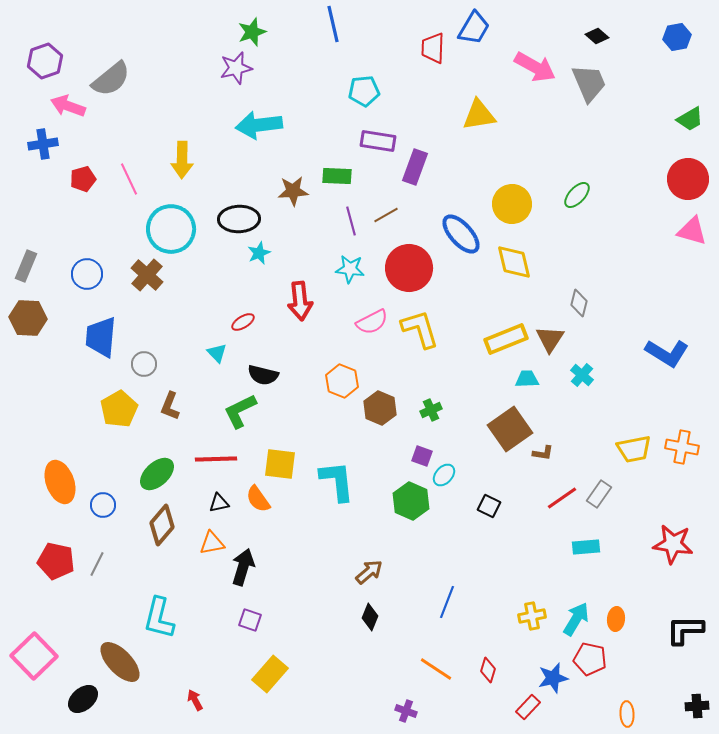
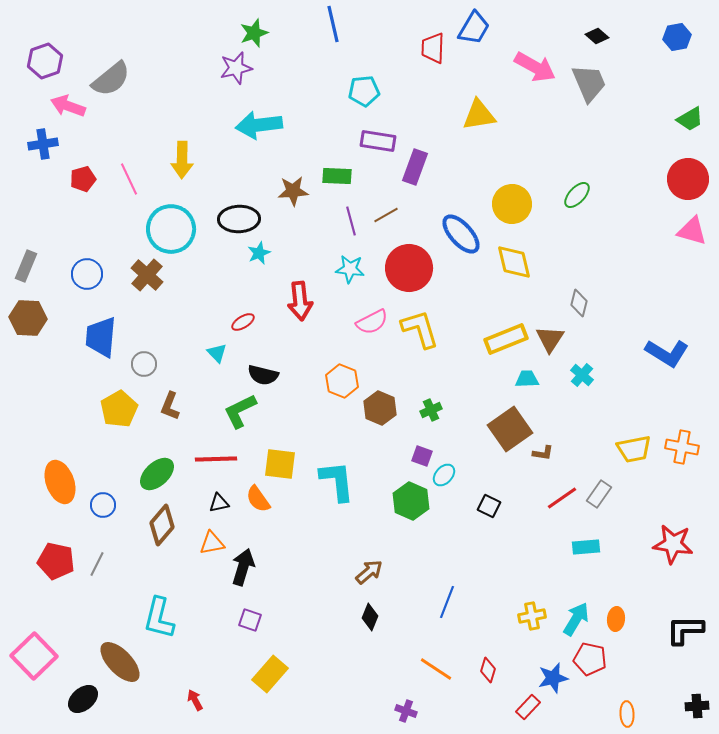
green star at (252, 32): moved 2 px right, 1 px down
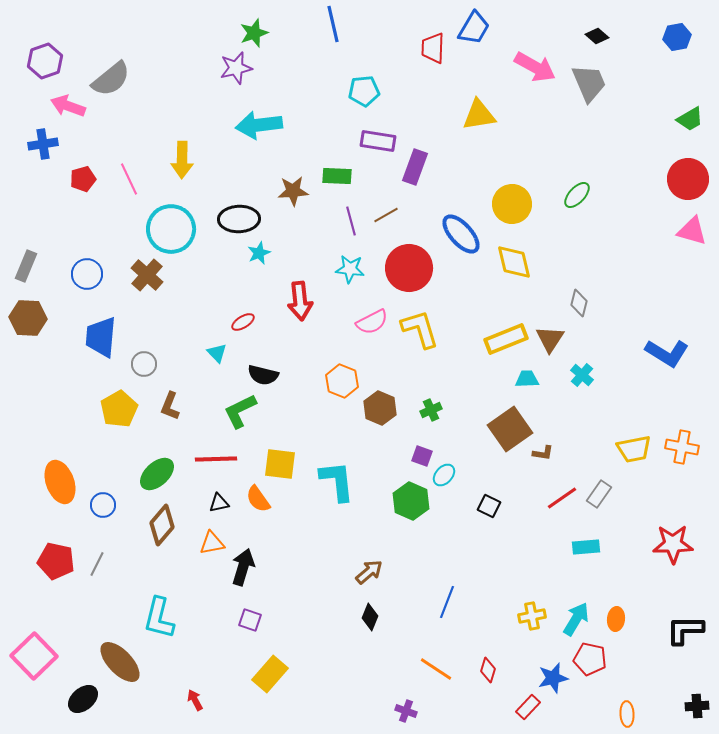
red star at (673, 544): rotated 9 degrees counterclockwise
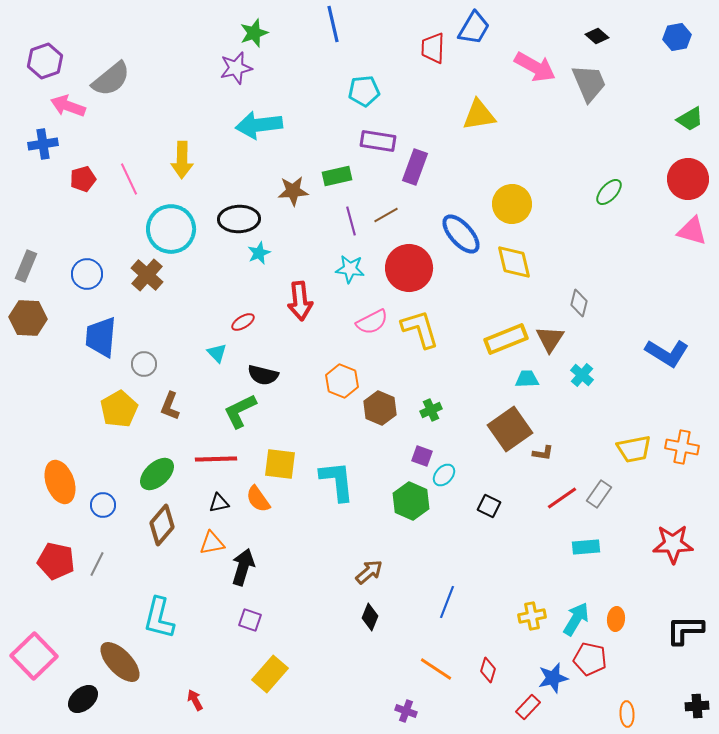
green rectangle at (337, 176): rotated 16 degrees counterclockwise
green ellipse at (577, 195): moved 32 px right, 3 px up
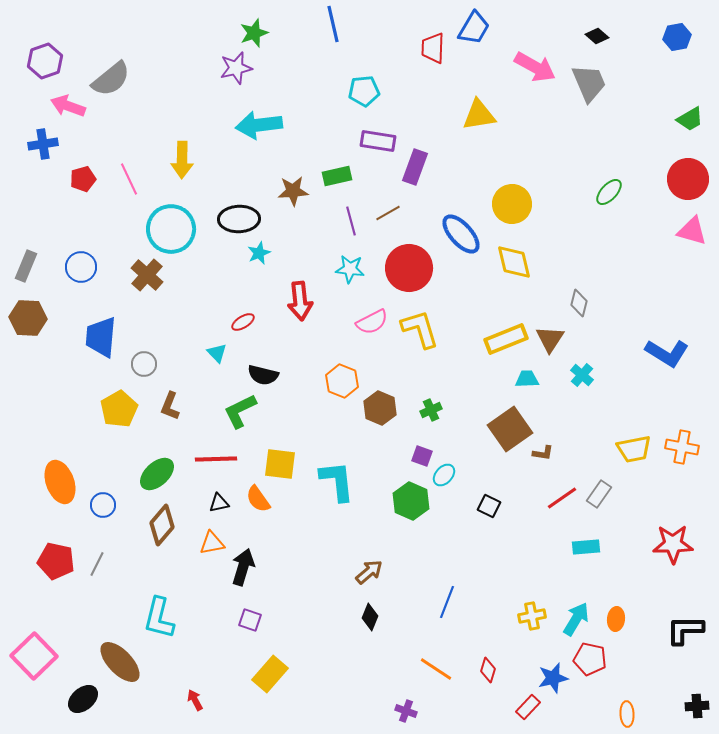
brown line at (386, 215): moved 2 px right, 2 px up
blue circle at (87, 274): moved 6 px left, 7 px up
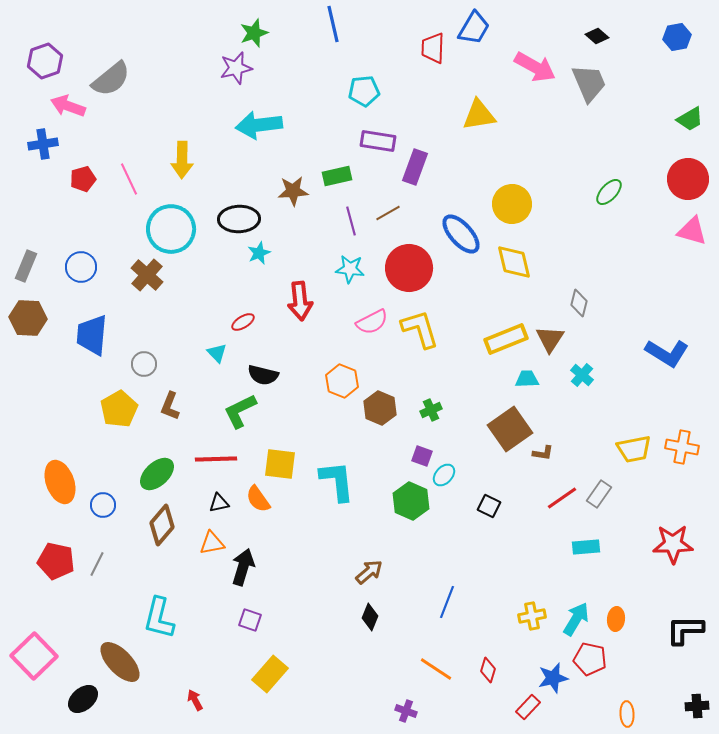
blue trapezoid at (101, 337): moved 9 px left, 2 px up
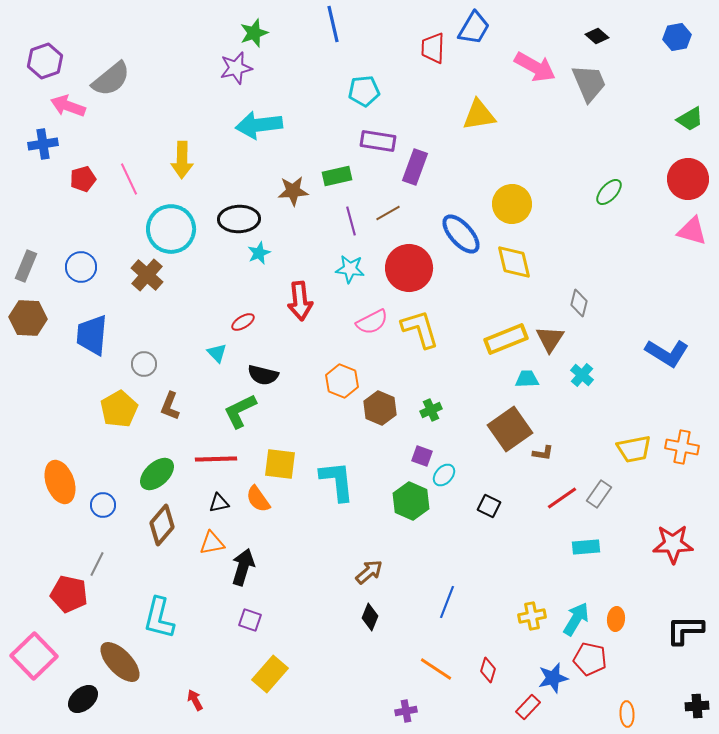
red pentagon at (56, 561): moved 13 px right, 33 px down
purple cross at (406, 711): rotated 30 degrees counterclockwise
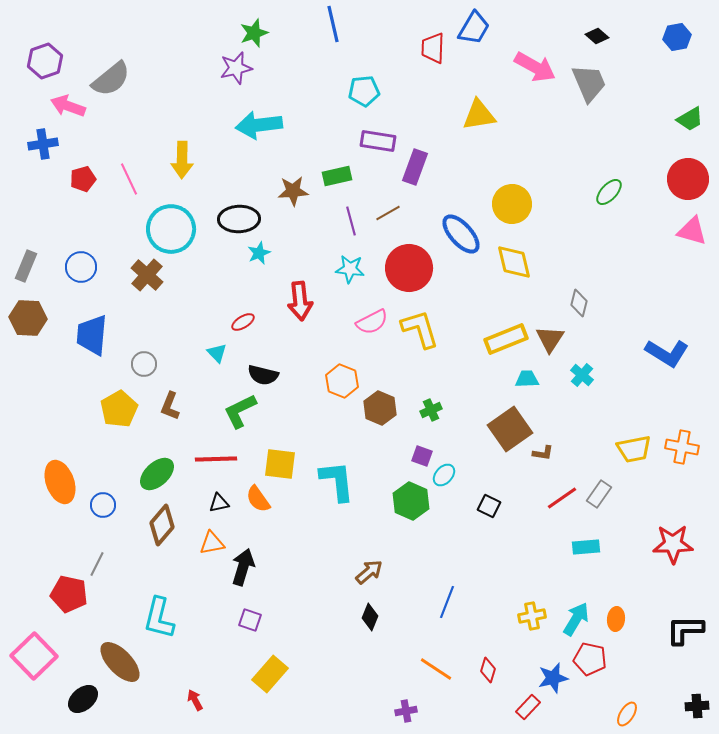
orange ellipse at (627, 714): rotated 35 degrees clockwise
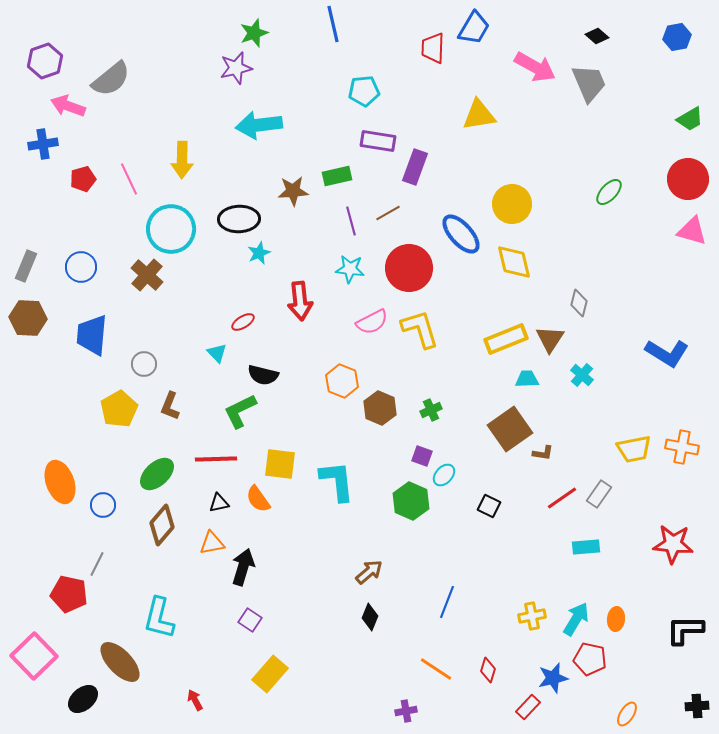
red star at (673, 544): rotated 6 degrees clockwise
purple square at (250, 620): rotated 15 degrees clockwise
